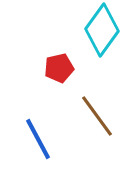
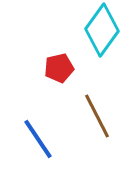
brown line: rotated 9 degrees clockwise
blue line: rotated 6 degrees counterclockwise
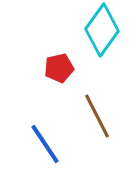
blue line: moved 7 px right, 5 px down
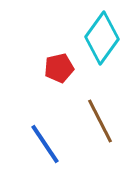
cyan diamond: moved 8 px down
brown line: moved 3 px right, 5 px down
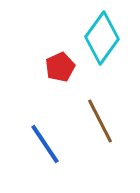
red pentagon: moved 1 px right, 1 px up; rotated 12 degrees counterclockwise
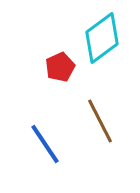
cyan diamond: rotated 18 degrees clockwise
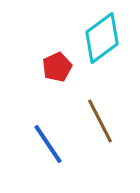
red pentagon: moved 3 px left
blue line: moved 3 px right
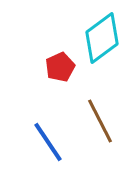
red pentagon: moved 3 px right
blue line: moved 2 px up
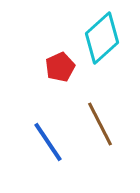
cyan diamond: rotated 6 degrees counterclockwise
brown line: moved 3 px down
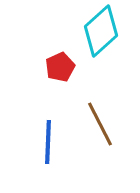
cyan diamond: moved 1 px left, 7 px up
blue line: rotated 36 degrees clockwise
